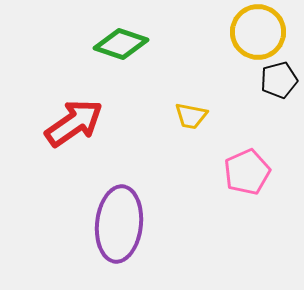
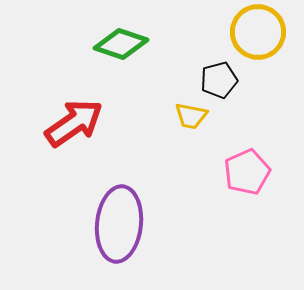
black pentagon: moved 60 px left
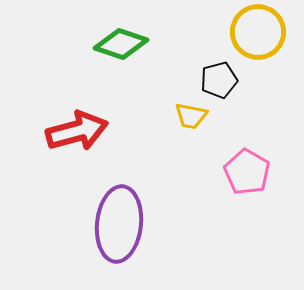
red arrow: moved 3 px right, 8 px down; rotated 20 degrees clockwise
pink pentagon: rotated 18 degrees counterclockwise
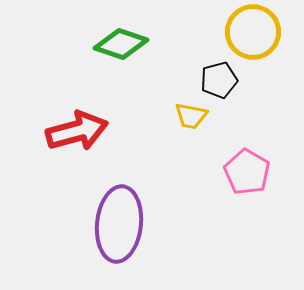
yellow circle: moved 5 px left
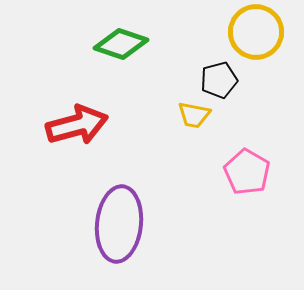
yellow circle: moved 3 px right
yellow trapezoid: moved 3 px right, 1 px up
red arrow: moved 6 px up
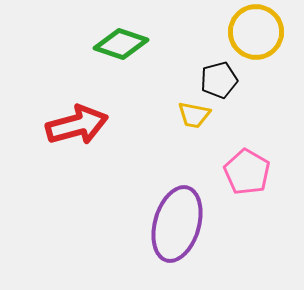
purple ellipse: moved 58 px right; rotated 10 degrees clockwise
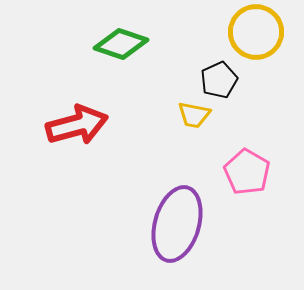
black pentagon: rotated 9 degrees counterclockwise
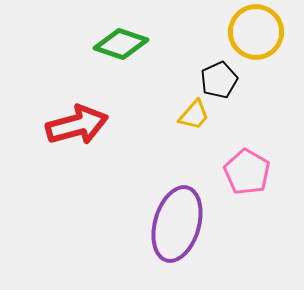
yellow trapezoid: rotated 60 degrees counterclockwise
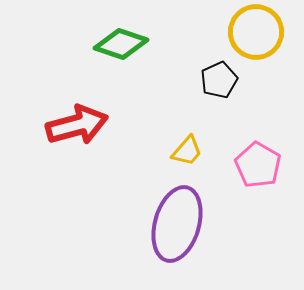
yellow trapezoid: moved 7 px left, 36 px down
pink pentagon: moved 11 px right, 7 px up
